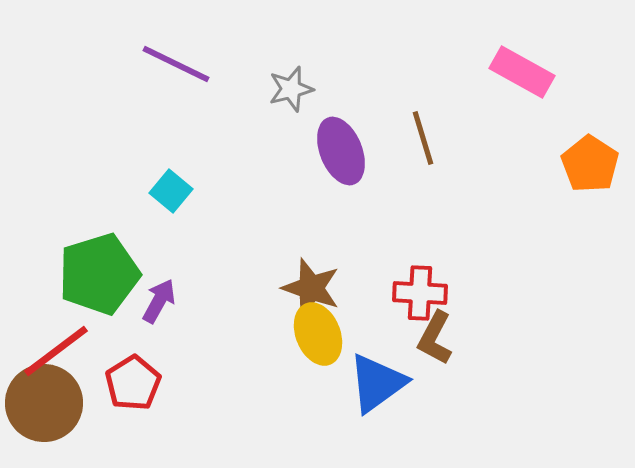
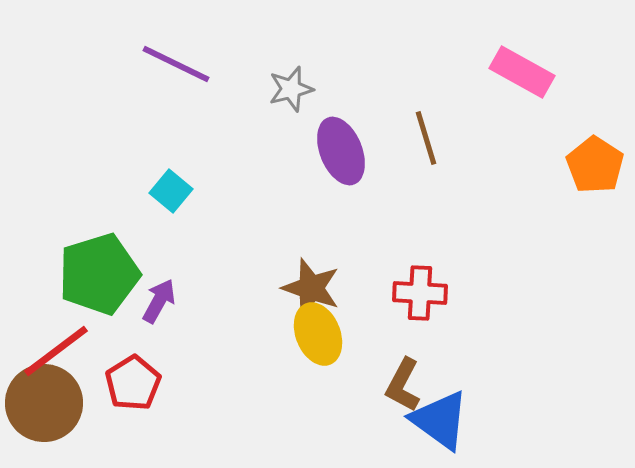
brown line: moved 3 px right
orange pentagon: moved 5 px right, 1 px down
brown L-shape: moved 32 px left, 47 px down
blue triangle: moved 63 px right, 37 px down; rotated 48 degrees counterclockwise
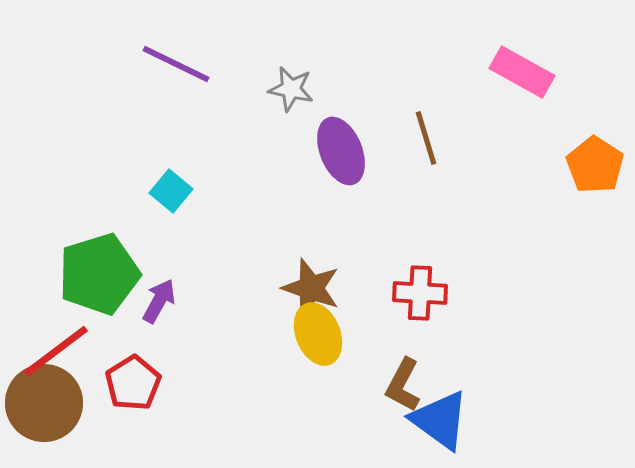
gray star: rotated 27 degrees clockwise
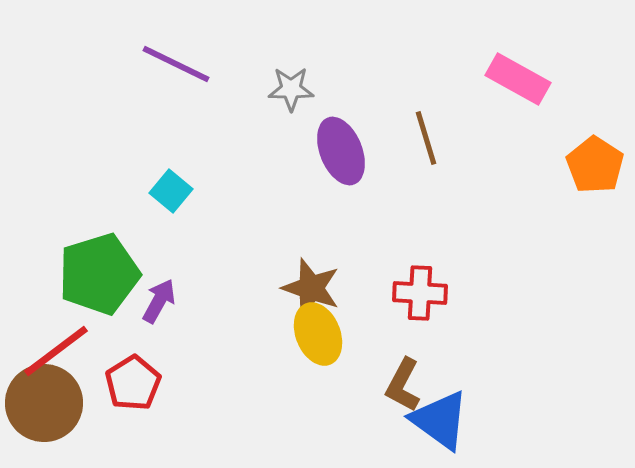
pink rectangle: moved 4 px left, 7 px down
gray star: rotated 12 degrees counterclockwise
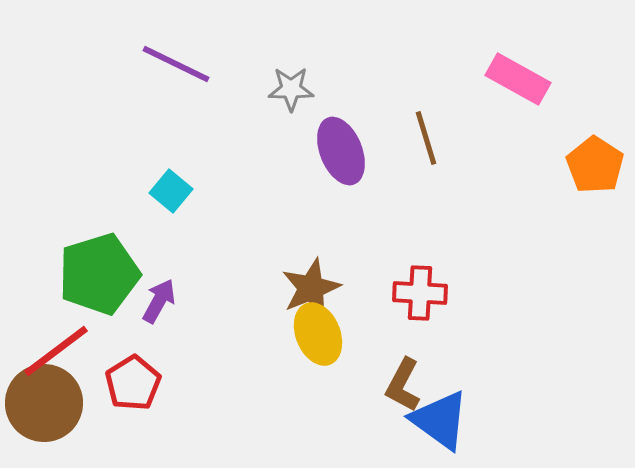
brown star: rotated 30 degrees clockwise
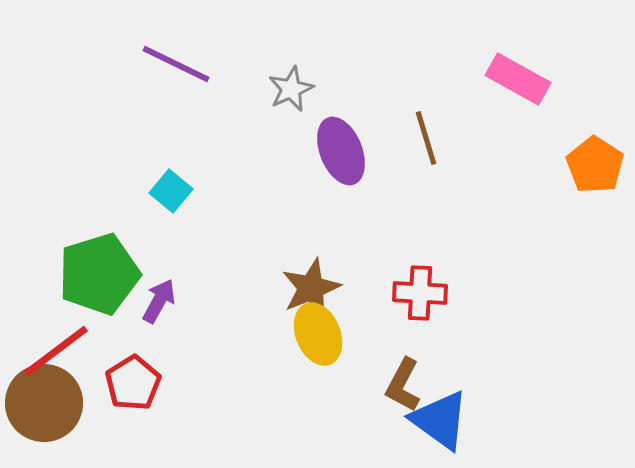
gray star: rotated 24 degrees counterclockwise
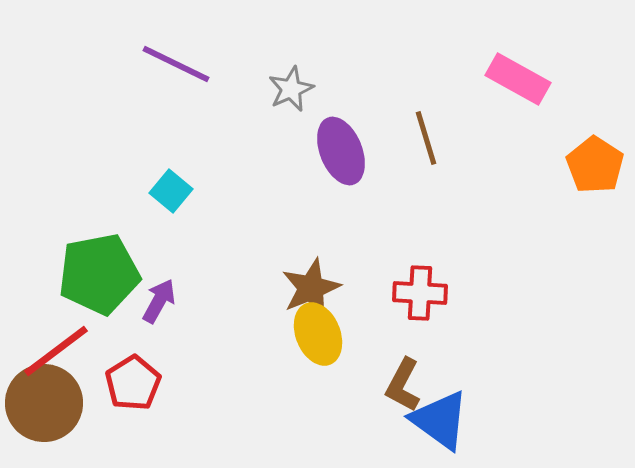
green pentagon: rotated 6 degrees clockwise
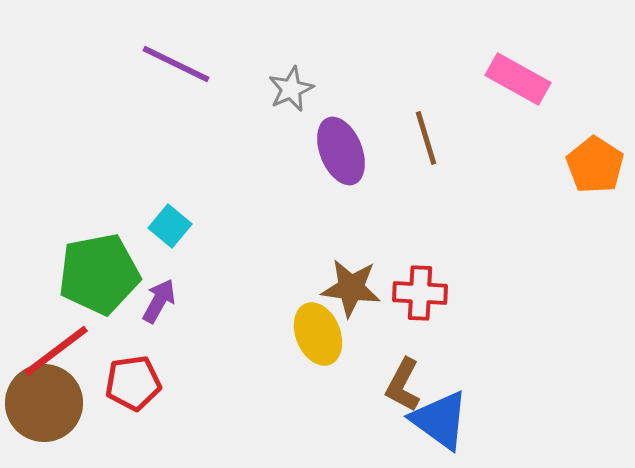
cyan square: moved 1 px left, 35 px down
brown star: moved 40 px right; rotated 30 degrees clockwise
red pentagon: rotated 24 degrees clockwise
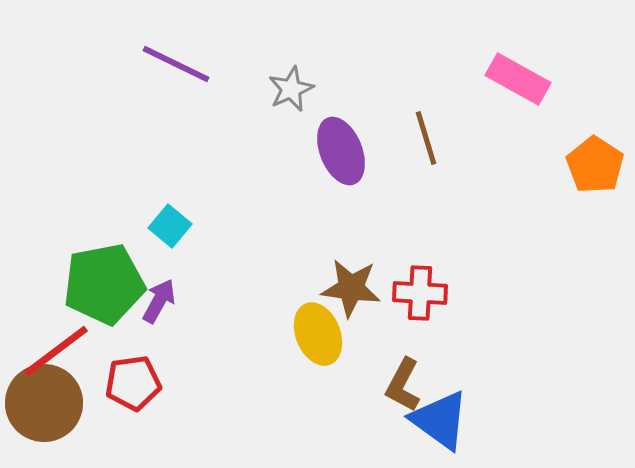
green pentagon: moved 5 px right, 10 px down
